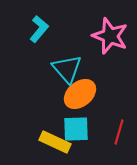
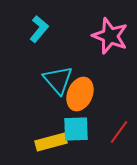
cyan triangle: moved 9 px left, 11 px down
orange ellipse: rotated 28 degrees counterclockwise
red line: rotated 20 degrees clockwise
yellow rectangle: moved 4 px left; rotated 40 degrees counterclockwise
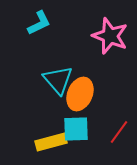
cyan L-shape: moved 6 px up; rotated 24 degrees clockwise
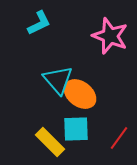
orange ellipse: rotated 76 degrees counterclockwise
red line: moved 6 px down
yellow rectangle: moved 1 px left; rotated 60 degrees clockwise
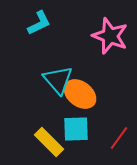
yellow rectangle: moved 1 px left
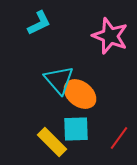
cyan triangle: moved 1 px right
yellow rectangle: moved 3 px right
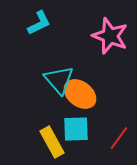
yellow rectangle: rotated 16 degrees clockwise
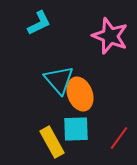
orange ellipse: rotated 32 degrees clockwise
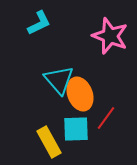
red line: moved 13 px left, 20 px up
yellow rectangle: moved 3 px left
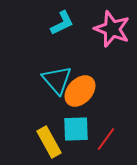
cyan L-shape: moved 23 px right
pink star: moved 2 px right, 7 px up
cyan triangle: moved 2 px left
orange ellipse: moved 3 px up; rotated 64 degrees clockwise
red line: moved 21 px down
